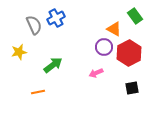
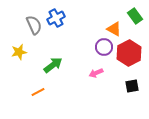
black square: moved 2 px up
orange line: rotated 16 degrees counterclockwise
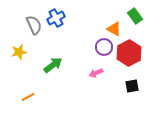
orange line: moved 10 px left, 5 px down
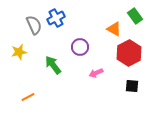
purple circle: moved 24 px left
green arrow: rotated 90 degrees counterclockwise
black square: rotated 16 degrees clockwise
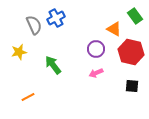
purple circle: moved 16 px right, 2 px down
red hexagon: moved 2 px right, 1 px up; rotated 20 degrees counterclockwise
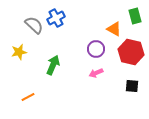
green rectangle: rotated 21 degrees clockwise
gray semicircle: rotated 24 degrees counterclockwise
green arrow: rotated 60 degrees clockwise
